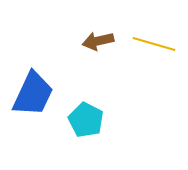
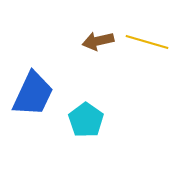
yellow line: moved 7 px left, 2 px up
cyan pentagon: rotated 8 degrees clockwise
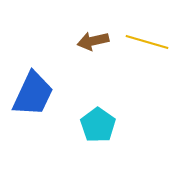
brown arrow: moved 5 px left
cyan pentagon: moved 12 px right, 5 px down
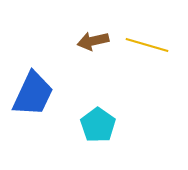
yellow line: moved 3 px down
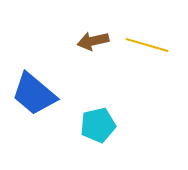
blue trapezoid: moved 1 px right; rotated 105 degrees clockwise
cyan pentagon: rotated 24 degrees clockwise
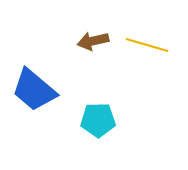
blue trapezoid: moved 4 px up
cyan pentagon: moved 5 px up; rotated 12 degrees clockwise
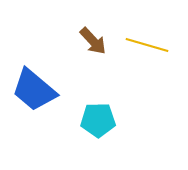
brown arrow: rotated 120 degrees counterclockwise
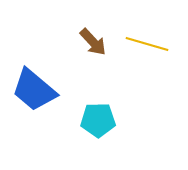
brown arrow: moved 1 px down
yellow line: moved 1 px up
